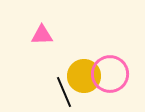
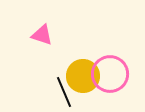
pink triangle: rotated 20 degrees clockwise
yellow circle: moved 1 px left
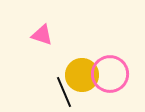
yellow circle: moved 1 px left, 1 px up
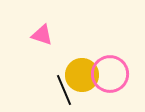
black line: moved 2 px up
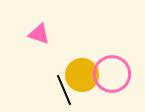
pink triangle: moved 3 px left, 1 px up
pink circle: moved 2 px right
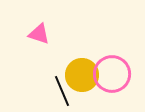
black line: moved 2 px left, 1 px down
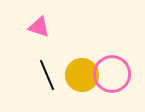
pink triangle: moved 7 px up
black line: moved 15 px left, 16 px up
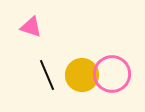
pink triangle: moved 8 px left
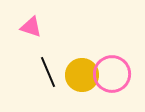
black line: moved 1 px right, 3 px up
